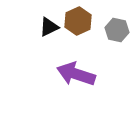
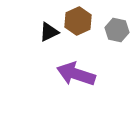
black triangle: moved 5 px down
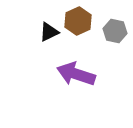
gray hexagon: moved 2 px left, 1 px down
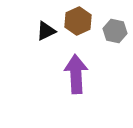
black triangle: moved 3 px left, 1 px up
purple arrow: rotated 69 degrees clockwise
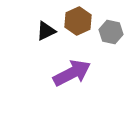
gray hexagon: moved 4 px left, 1 px down
purple arrow: moved 4 px left, 1 px up; rotated 66 degrees clockwise
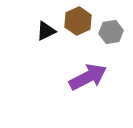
gray hexagon: rotated 20 degrees counterclockwise
purple arrow: moved 16 px right, 4 px down
